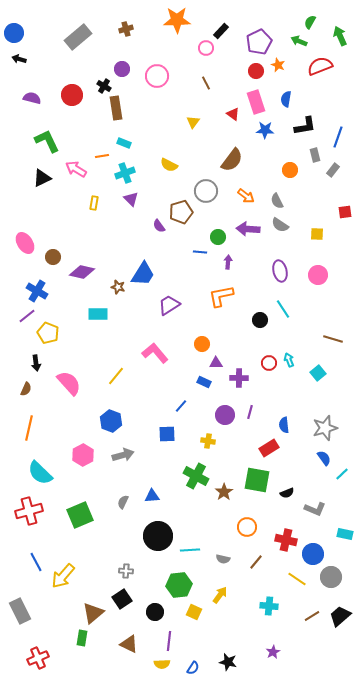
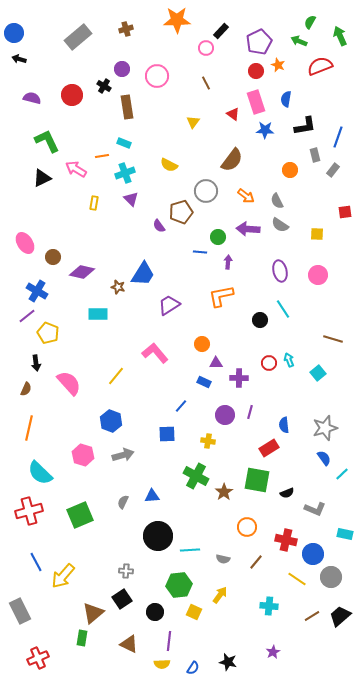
brown rectangle at (116, 108): moved 11 px right, 1 px up
pink hexagon at (83, 455): rotated 15 degrees counterclockwise
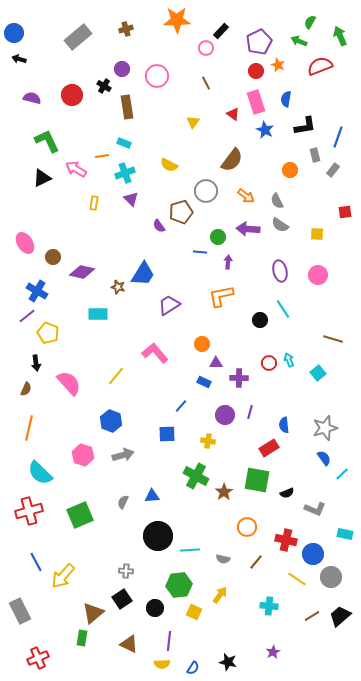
blue star at (265, 130): rotated 24 degrees clockwise
black circle at (155, 612): moved 4 px up
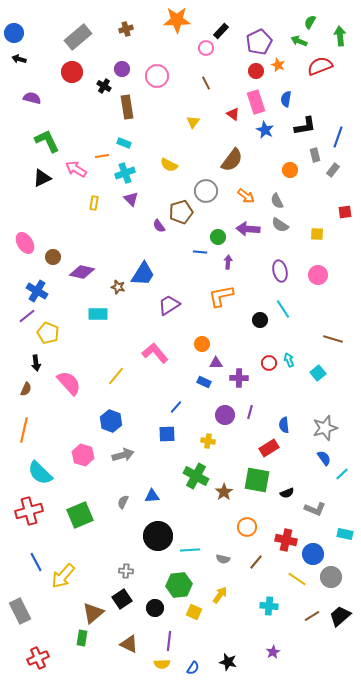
green arrow at (340, 36): rotated 18 degrees clockwise
red circle at (72, 95): moved 23 px up
blue line at (181, 406): moved 5 px left, 1 px down
orange line at (29, 428): moved 5 px left, 2 px down
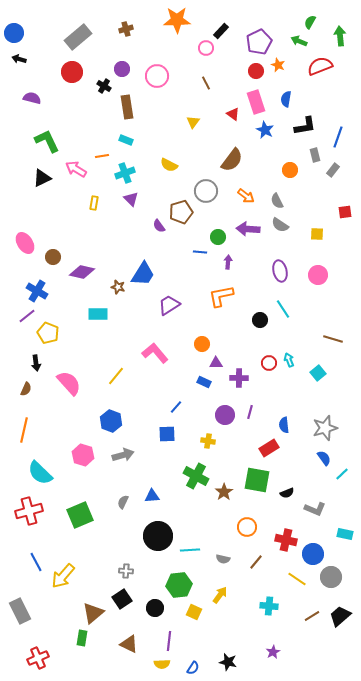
cyan rectangle at (124, 143): moved 2 px right, 3 px up
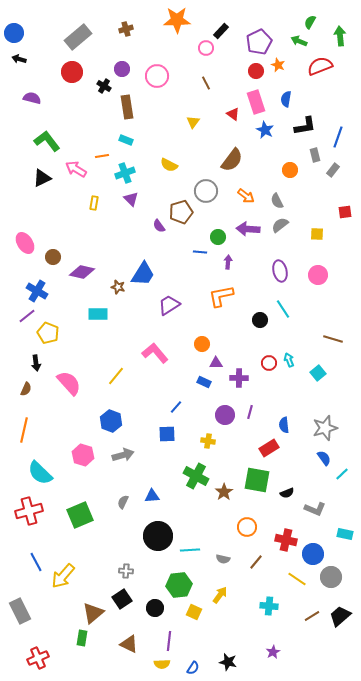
green L-shape at (47, 141): rotated 12 degrees counterclockwise
gray semicircle at (280, 225): rotated 108 degrees clockwise
